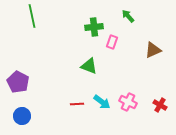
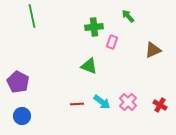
pink cross: rotated 18 degrees clockwise
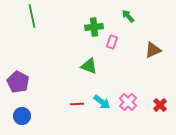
red cross: rotated 16 degrees clockwise
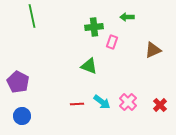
green arrow: moved 1 px left, 1 px down; rotated 48 degrees counterclockwise
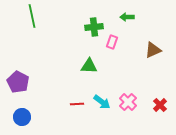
green triangle: rotated 18 degrees counterclockwise
blue circle: moved 1 px down
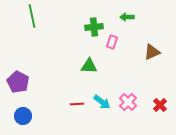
brown triangle: moved 1 px left, 2 px down
blue circle: moved 1 px right, 1 px up
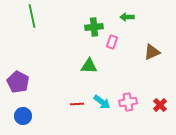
pink cross: rotated 36 degrees clockwise
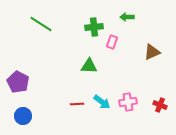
green line: moved 9 px right, 8 px down; rotated 45 degrees counterclockwise
red cross: rotated 24 degrees counterclockwise
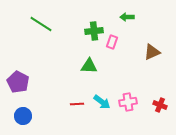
green cross: moved 4 px down
